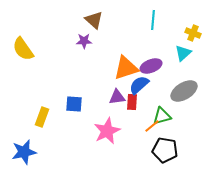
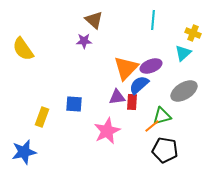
orange triangle: rotated 28 degrees counterclockwise
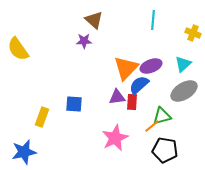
yellow semicircle: moved 5 px left
cyan triangle: moved 11 px down
pink star: moved 8 px right, 7 px down
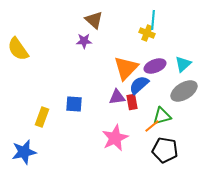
yellow cross: moved 46 px left
purple ellipse: moved 4 px right
red rectangle: rotated 14 degrees counterclockwise
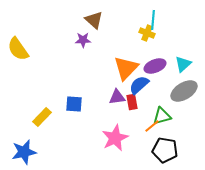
purple star: moved 1 px left, 1 px up
yellow rectangle: rotated 24 degrees clockwise
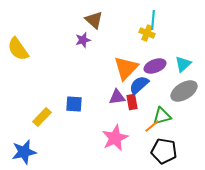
purple star: rotated 14 degrees counterclockwise
black pentagon: moved 1 px left, 1 px down
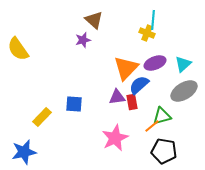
purple ellipse: moved 3 px up
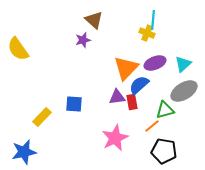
green triangle: moved 3 px right, 6 px up
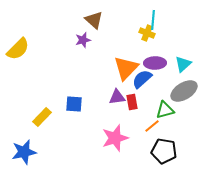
yellow semicircle: rotated 100 degrees counterclockwise
purple ellipse: rotated 20 degrees clockwise
blue semicircle: moved 3 px right, 6 px up
pink star: rotated 8 degrees clockwise
